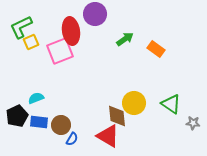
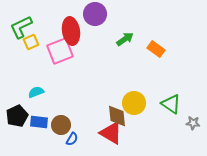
cyan semicircle: moved 6 px up
red triangle: moved 3 px right, 3 px up
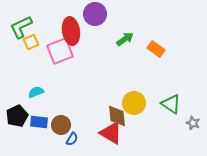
gray star: rotated 16 degrees clockwise
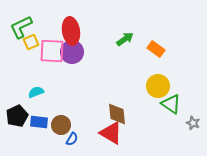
purple circle: moved 23 px left, 38 px down
pink square: moved 8 px left; rotated 24 degrees clockwise
yellow circle: moved 24 px right, 17 px up
brown diamond: moved 2 px up
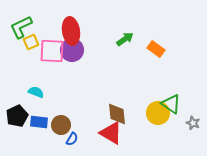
purple circle: moved 2 px up
yellow circle: moved 27 px down
cyan semicircle: rotated 42 degrees clockwise
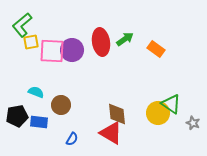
green L-shape: moved 1 px right, 2 px up; rotated 15 degrees counterclockwise
red ellipse: moved 30 px right, 11 px down
yellow square: rotated 14 degrees clockwise
black pentagon: rotated 15 degrees clockwise
brown circle: moved 20 px up
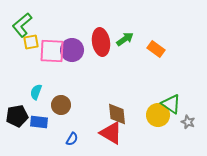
cyan semicircle: rotated 91 degrees counterclockwise
yellow circle: moved 2 px down
gray star: moved 5 px left, 1 px up
